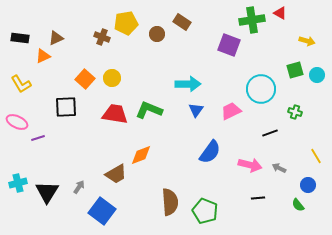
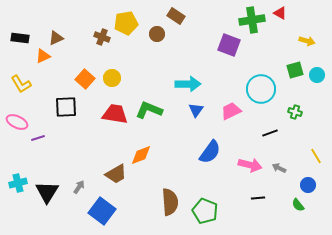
brown rectangle at (182, 22): moved 6 px left, 6 px up
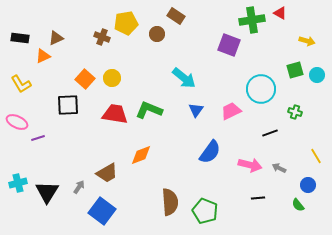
cyan arrow at (188, 84): moved 4 px left, 6 px up; rotated 40 degrees clockwise
black square at (66, 107): moved 2 px right, 2 px up
brown trapezoid at (116, 174): moved 9 px left, 1 px up
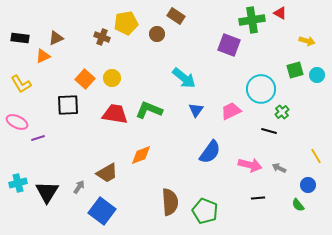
green cross at (295, 112): moved 13 px left; rotated 32 degrees clockwise
black line at (270, 133): moved 1 px left, 2 px up; rotated 35 degrees clockwise
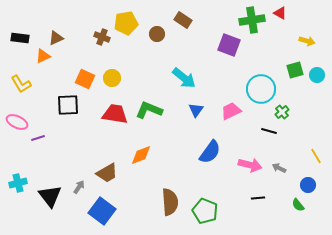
brown rectangle at (176, 16): moved 7 px right, 4 px down
orange square at (85, 79): rotated 18 degrees counterclockwise
black triangle at (47, 192): moved 3 px right, 4 px down; rotated 10 degrees counterclockwise
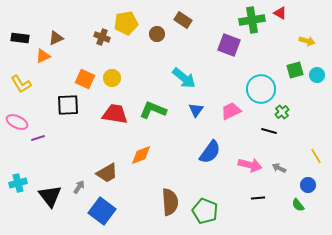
green L-shape at (149, 110): moved 4 px right
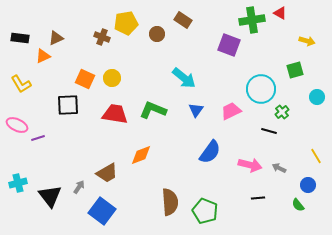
cyan circle at (317, 75): moved 22 px down
pink ellipse at (17, 122): moved 3 px down
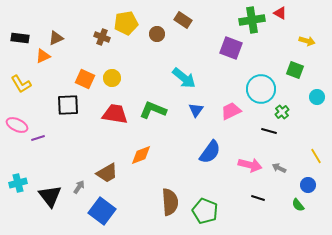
purple square at (229, 45): moved 2 px right, 3 px down
green square at (295, 70): rotated 36 degrees clockwise
black line at (258, 198): rotated 24 degrees clockwise
